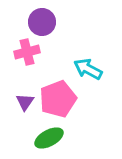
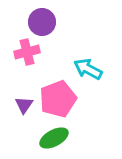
purple triangle: moved 1 px left, 3 px down
green ellipse: moved 5 px right
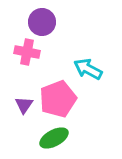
pink cross: rotated 25 degrees clockwise
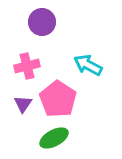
pink cross: moved 14 px down; rotated 25 degrees counterclockwise
cyan arrow: moved 4 px up
pink pentagon: rotated 18 degrees counterclockwise
purple triangle: moved 1 px left, 1 px up
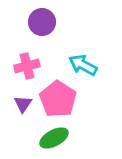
cyan arrow: moved 5 px left
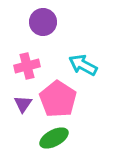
purple circle: moved 1 px right
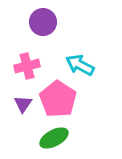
cyan arrow: moved 3 px left
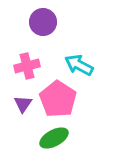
cyan arrow: moved 1 px left
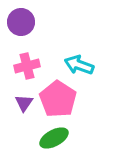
purple circle: moved 22 px left
cyan arrow: rotated 8 degrees counterclockwise
purple triangle: moved 1 px right, 1 px up
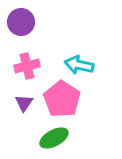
cyan arrow: rotated 8 degrees counterclockwise
pink pentagon: moved 4 px right
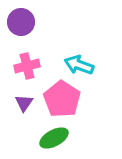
cyan arrow: rotated 8 degrees clockwise
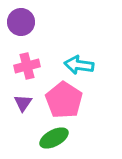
cyan arrow: rotated 12 degrees counterclockwise
pink pentagon: moved 2 px right, 1 px down
purple triangle: moved 1 px left
